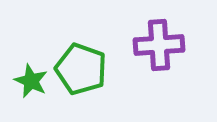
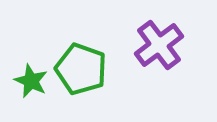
purple cross: rotated 33 degrees counterclockwise
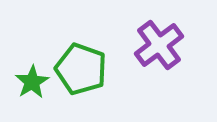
green star: moved 1 px right, 1 px down; rotated 16 degrees clockwise
